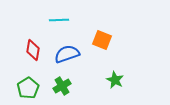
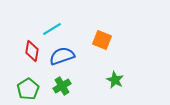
cyan line: moved 7 px left, 9 px down; rotated 30 degrees counterclockwise
red diamond: moved 1 px left, 1 px down
blue semicircle: moved 5 px left, 2 px down
green pentagon: moved 1 px down
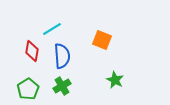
blue semicircle: rotated 105 degrees clockwise
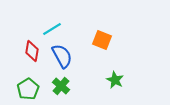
blue semicircle: rotated 25 degrees counterclockwise
green cross: moved 1 px left; rotated 18 degrees counterclockwise
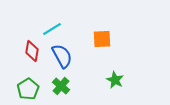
orange square: moved 1 px up; rotated 24 degrees counterclockwise
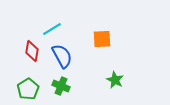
green cross: rotated 18 degrees counterclockwise
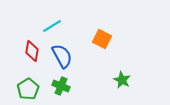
cyan line: moved 3 px up
orange square: rotated 30 degrees clockwise
green star: moved 7 px right
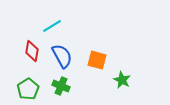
orange square: moved 5 px left, 21 px down; rotated 12 degrees counterclockwise
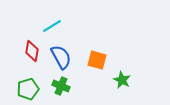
blue semicircle: moved 1 px left, 1 px down
green pentagon: rotated 15 degrees clockwise
